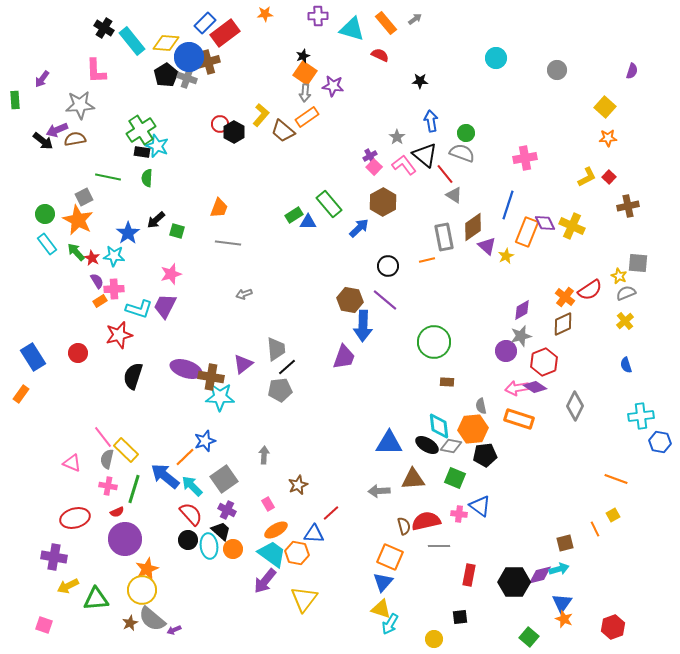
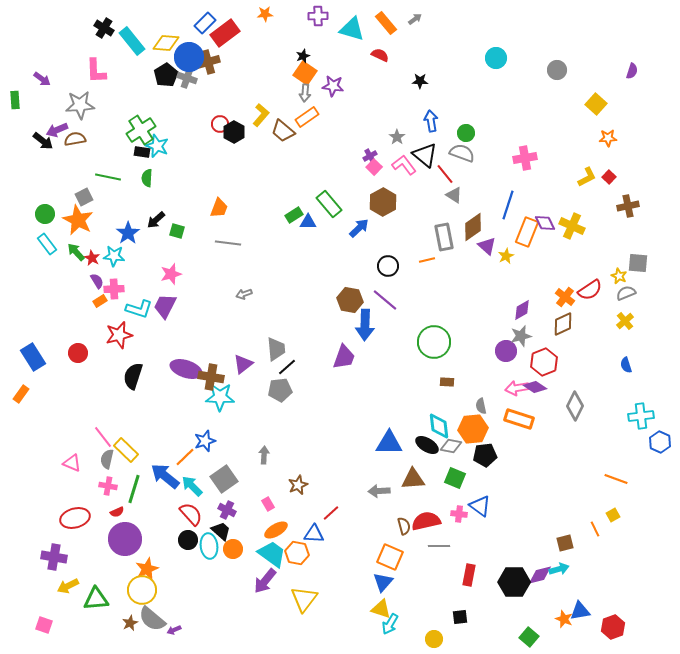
purple arrow at (42, 79): rotated 90 degrees counterclockwise
yellow square at (605, 107): moved 9 px left, 3 px up
blue arrow at (363, 326): moved 2 px right, 1 px up
blue hexagon at (660, 442): rotated 15 degrees clockwise
blue triangle at (562, 603): moved 18 px right, 8 px down; rotated 45 degrees clockwise
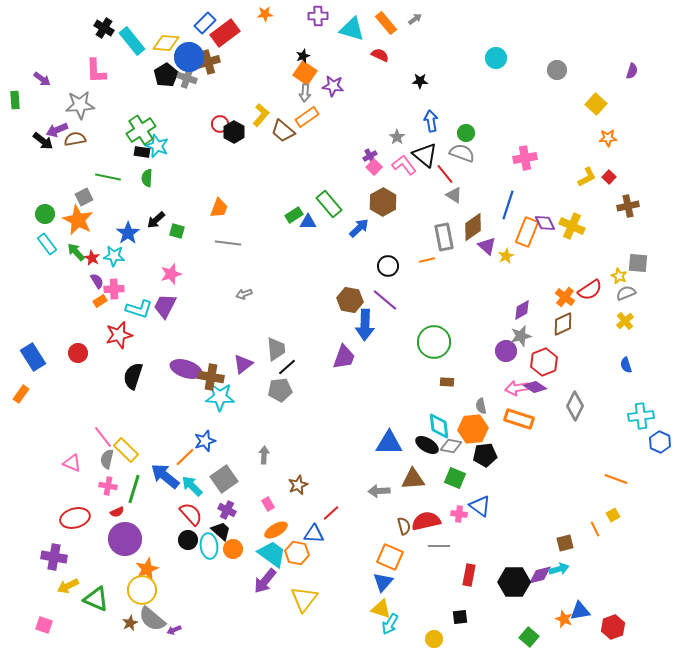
green triangle at (96, 599): rotated 28 degrees clockwise
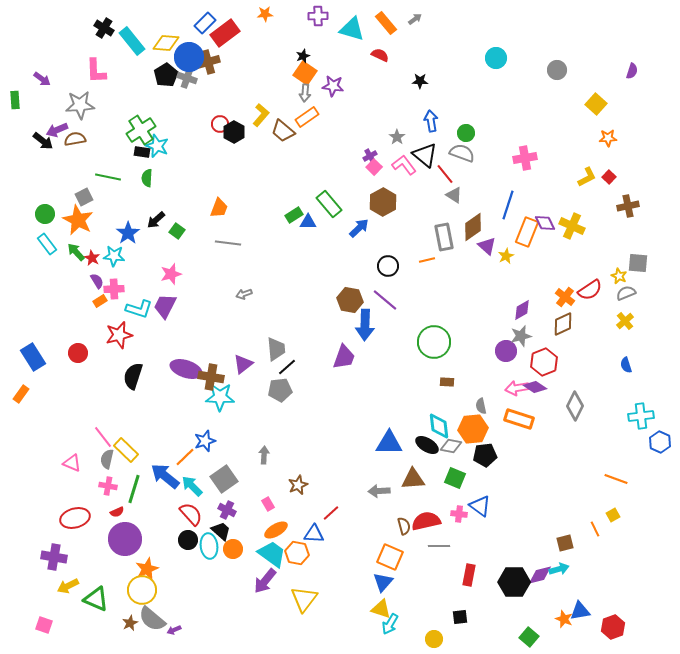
green square at (177, 231): rotated 21 degrees clockwise
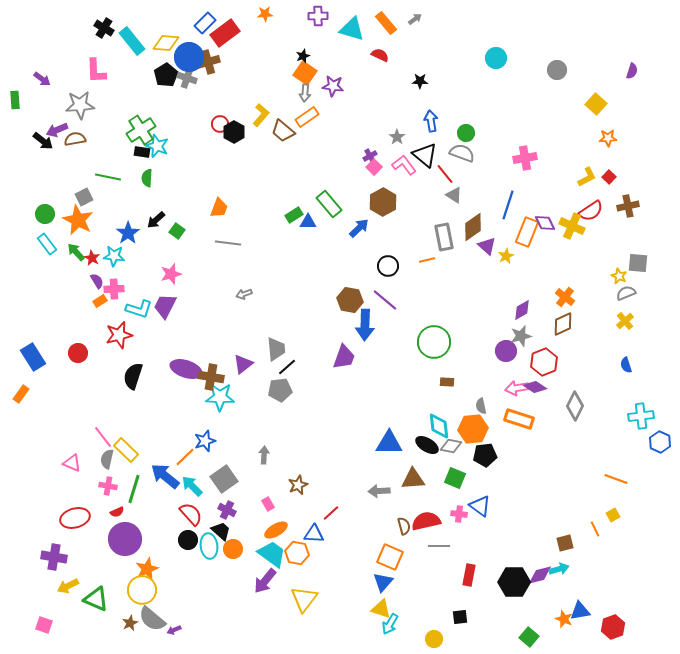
red semicircle at (590, 290): moved 1 px right, 79 px up
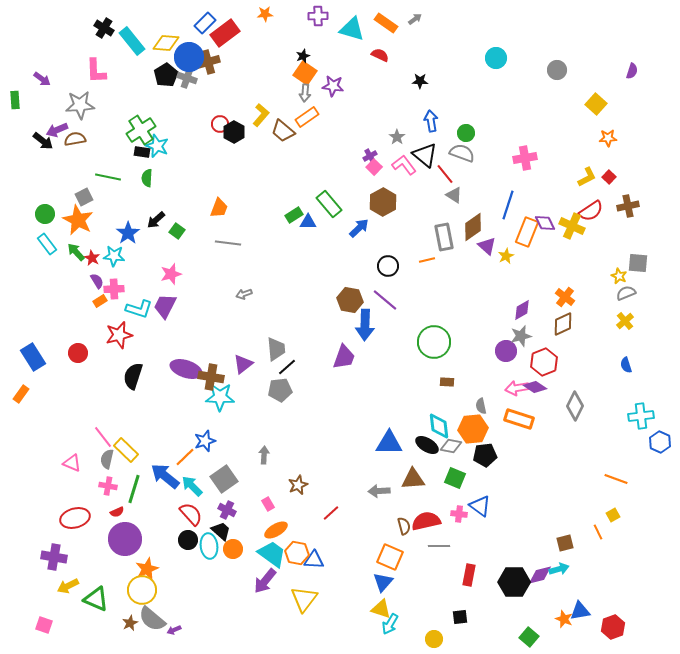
orange rectangle at (386, 23): rotated 15 degrees counterclockwise
orange line at (595, 529): moved 3 px right, 3 px down
blue triangle at (314, 534): moved 26 px down
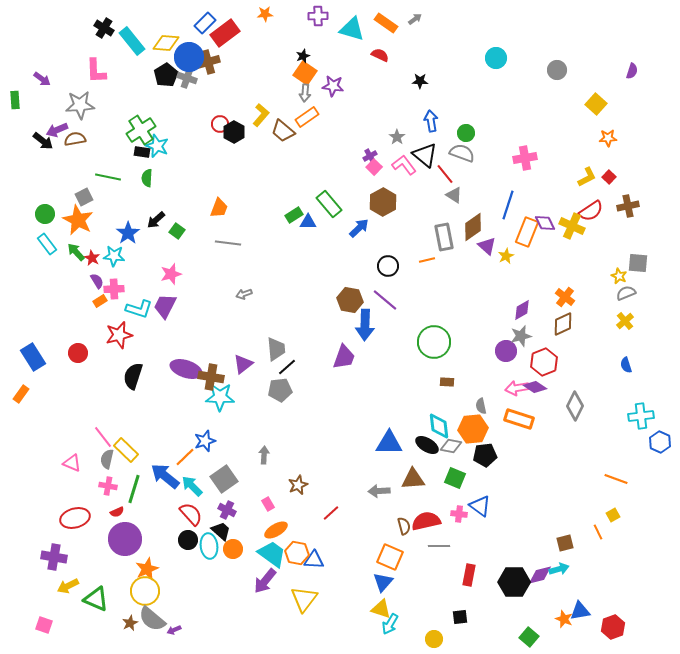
yellow circle at (142, 590): moved 3 px right, 1 px down
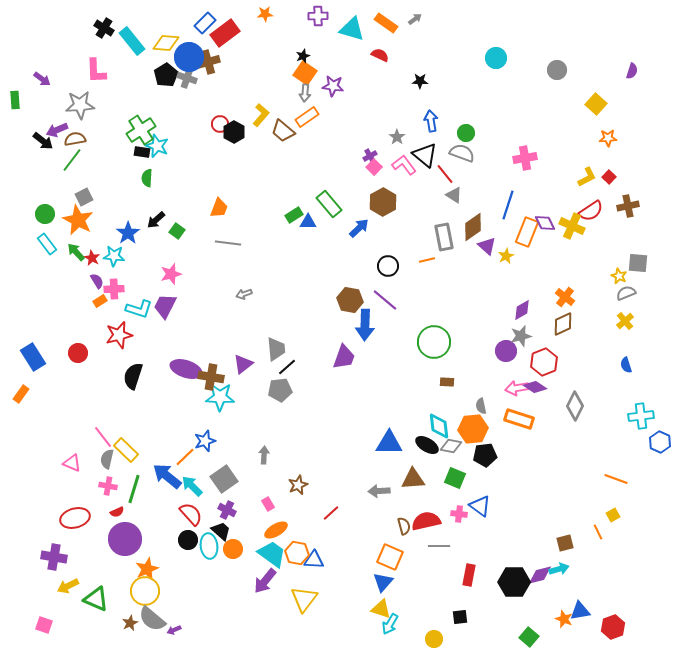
green line at (108, 177): moved 36 px left, 17 px up; rotated 65 degrees counterclockwise
blue arrow at (165, 476): moved 2 px right
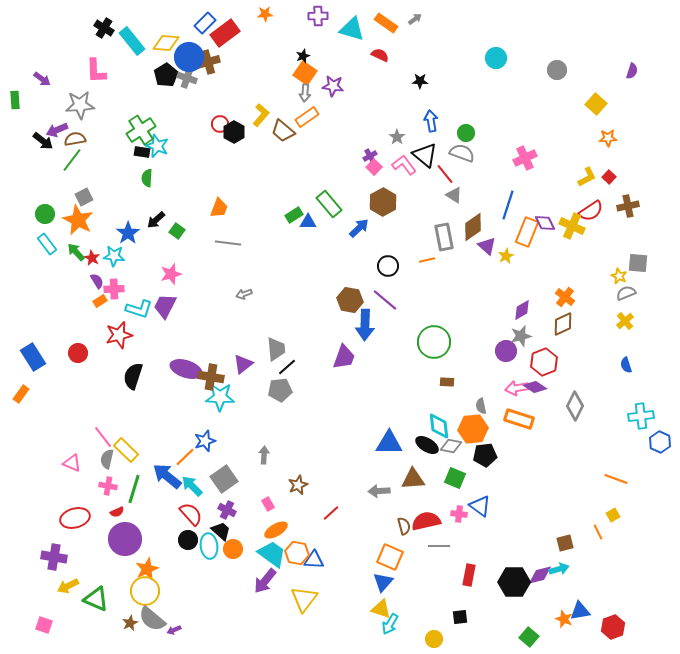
pink cross at (525, 158): rotated 15 degrees counterclockwise
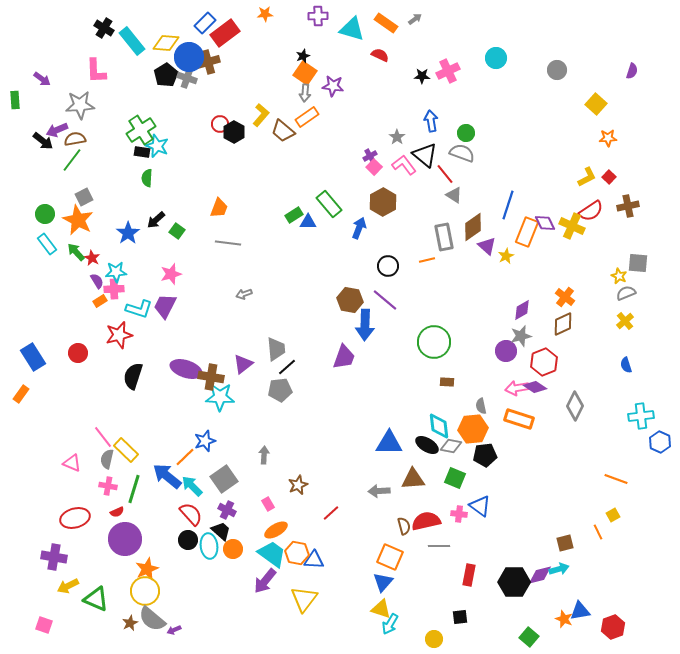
black star at (420, 81): moved 2 px right, 5 px up
pink cross at (525, 158): moved 77 px left, 87 px up
blue arrow at (359, 228): rotated 25 degrees counterclockwise
cyan star at (114, 256): moved 2 px right, 16 px down; rotated 10 degrees counterclockwise
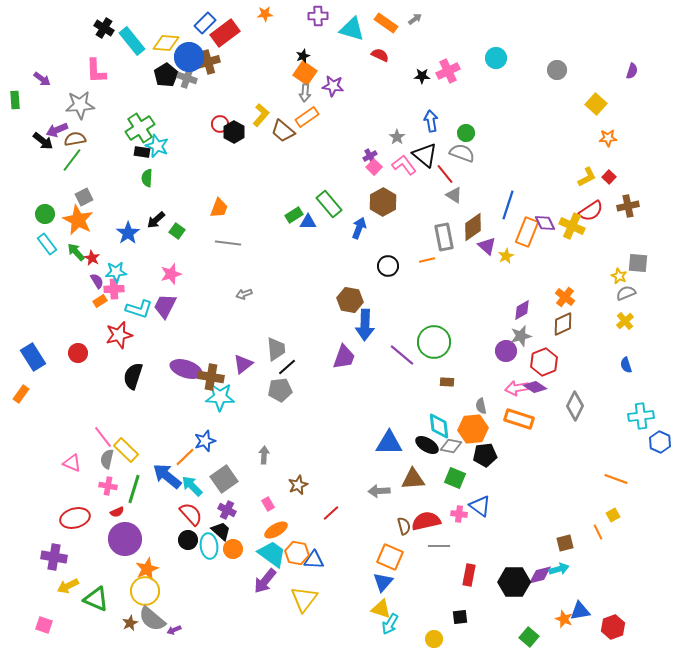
green cross at (141, 130): moved 1 px left, 2 px up
purple line at (385, 300): moved 17 px right, 55 px down
